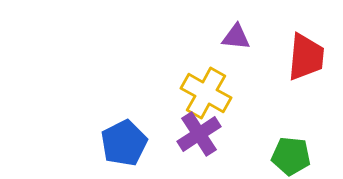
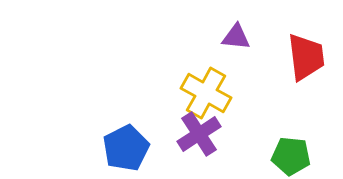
red trapezoid: rotated 12 degrees counterclockwise
blue pentagon: moved 2 px right, 5 px down
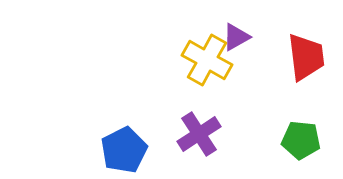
purple triangle: rotated 36 degrees counterclockwise
yellow cross: moved 1 px right, 33 px up
blue pentagon: moved 2 px left, 2 px down
green pentagon: moved 10 px right, 16 px up
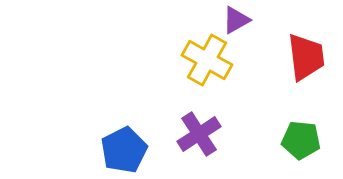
purple triangle: moved 17 px up
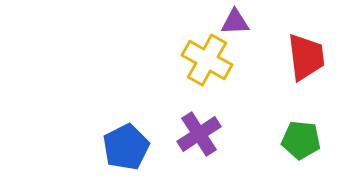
purple triangle: moved 1 px left, 2 px down; rotated 28 degrees clockwise
blue pentagon: moved 2 px right, 3 px up
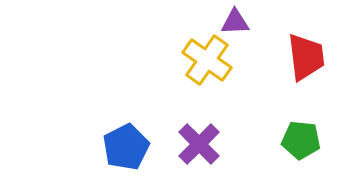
yellow cross: rotated 6 degrees clockwise
purple cross: moved 10 px down; rotated 12 degrees counterclockwise
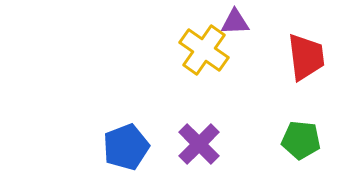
yellow cross: moved 3 px left, 10 px up
blue pentagon: rotated 6 degrees clockwise
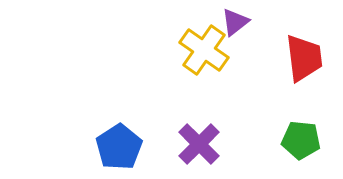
purple triangle: rotated 36 degrees counterclockwise
red trapezoid: moved 2 px left, 1 px down
blue pentagon: moved 7 px left; rotated 12 degrees counterclockwise
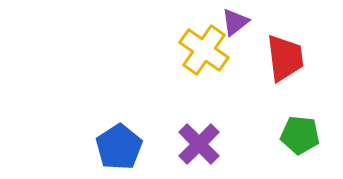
red trapezoid: moved 19 px left
green pentagon: moved 1 px left, 5 px up
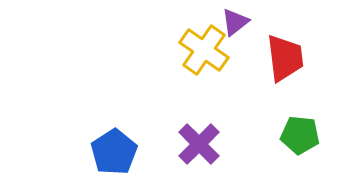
blue pentagon: moved 5 px left, 5 px down
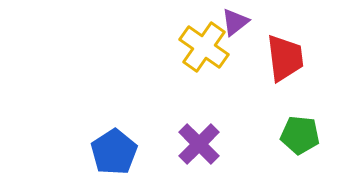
yellow cross: moved 3 px up
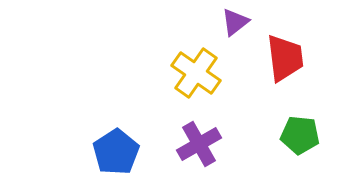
yellow cross: moved 8 px left, 26 px down
purple cross: rotated 15 degrees clockwise
blue pentagon: moved 2 px right
